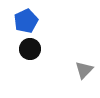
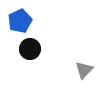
blue pentagon: moved 6 px left
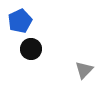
black circle: moved 1 px right
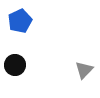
black circle: moved 16 px left, 16 px down
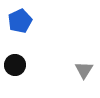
gray triangle: rotated 12 degrees counterclockwise
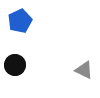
gray triangle: rotated 36 degrees counterclockwise
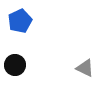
gray triangle: moved 1 px right, 2 px up
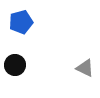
blue pentagon: moved 1 px right, 1 px down; rotated 10 degrees clockwise
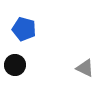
blue pentagon: moved 3 px right, 7 px down; rotated 30 degrees clockwise
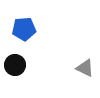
blue pentagon: rotated 20 degrees counterclockwise
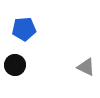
gray triangle: moved 1 px right, 1 px up
